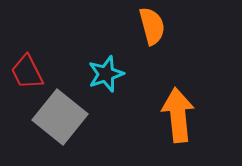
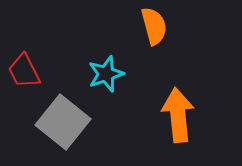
orange semicircle: moved 2 px right
red trapezoid: moved 3 px left, 1 px up
gray square: moved 3 px right, 5 px down
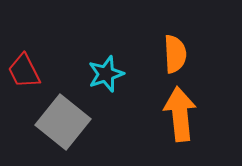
orange semicircle: moved 21 px right, 28 px down; rotated 12 degrees clockwise
orange arrow: moved 2 px right, 1 px up
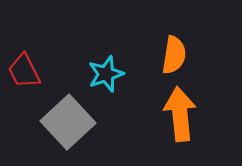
orange semicircle: moved 1 px left, 1 px down; rotated 12 degrees clockwise
gray square: moved 5 px right; rotated 8 degrees clockwise
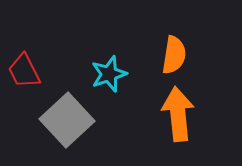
cyan star: moved 3 px right
orange arrow: moved 2 px left
gray square: moved 1 px left, 2 px up
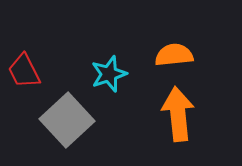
orange semicircle: rotated 105 degrees counterclockwise
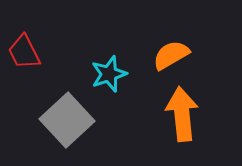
orange semicircle: moved 3 px left; rotated 24 degrees counterclockwise
red trapezoid: moved 19 px up
orange arrow: moved 4 px right
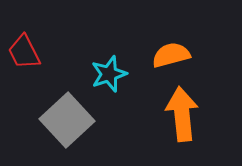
orange semicircle: rotated 15 degrees clockwise
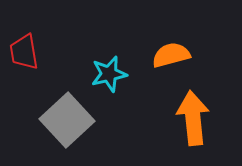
red trapezoid: rotated 18 degrees clockwise
cyan star: rotated 6 degrees clockwise
orange arrow: moved 11 px right, 4 px down
